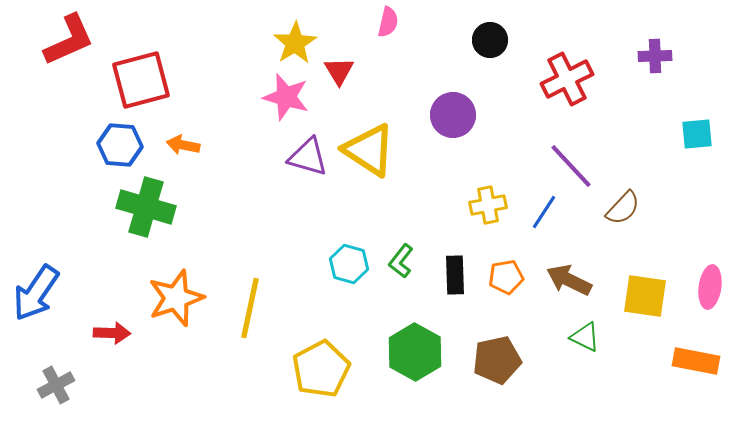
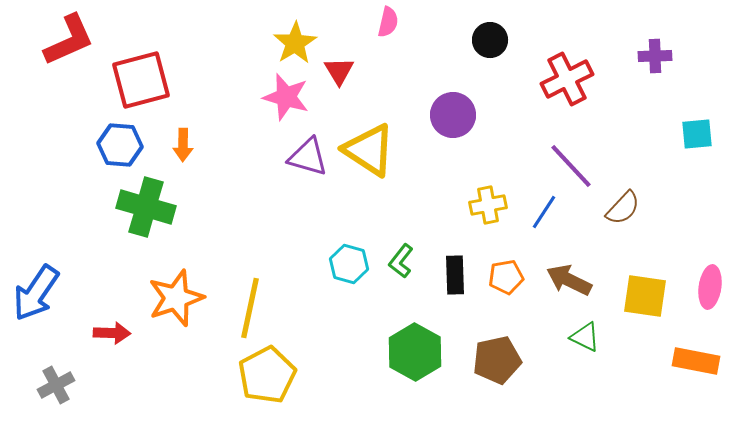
orange arrow: rotated 100 degrees counterclockwise
yellow pentagon: moved 54 px left, 6 px down
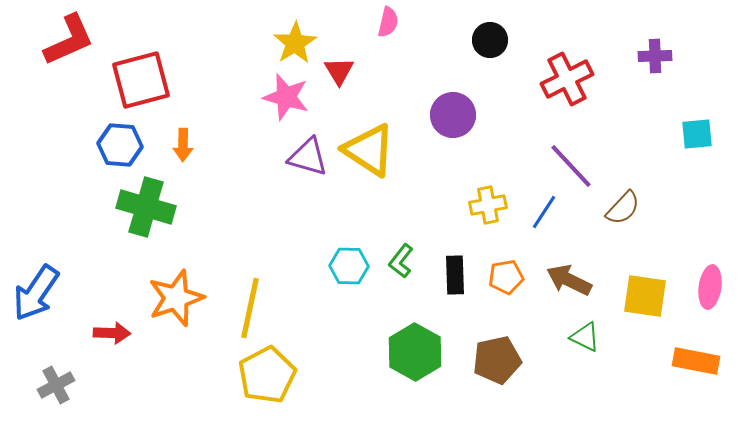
cyan hexagon: moved 2 px down; rotated 15 degrees counterclockwise
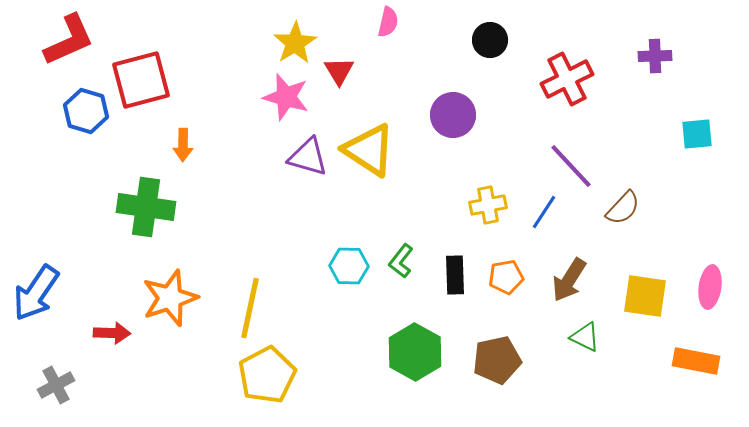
blue hexagon: moved 34 px left, 34 px up; rotated 12 degrees clockwise
green cross: rotated 8 degrees counterclockwise
brown arrow: rotated 84 degrees counterclockwise
orange star: moved 6 px left
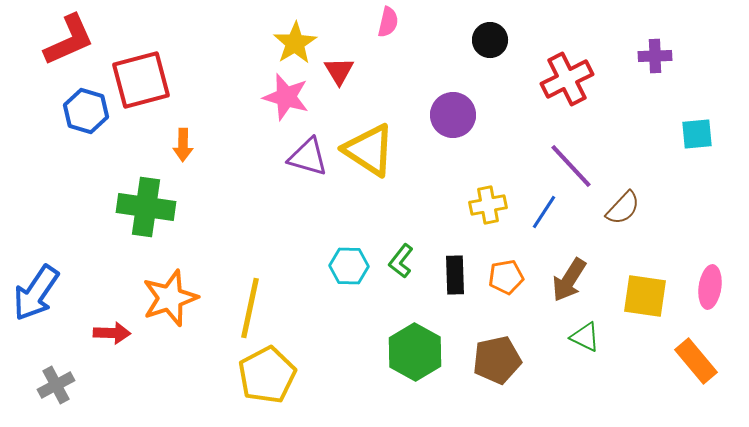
orange rectangle: rotated 39 degrees clockwise
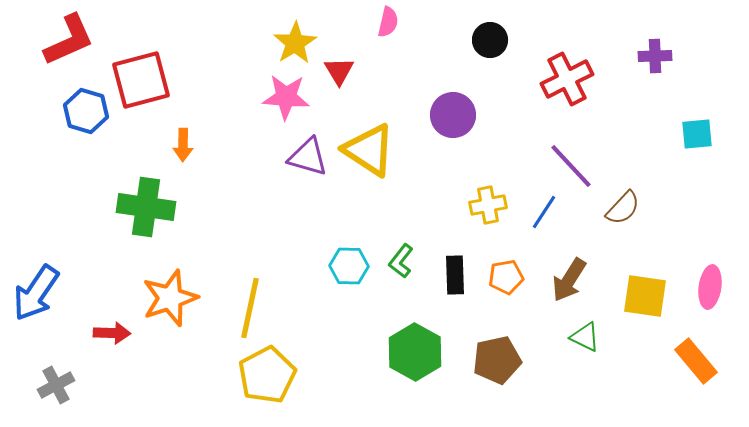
pink star: rotated 12 degrees counterclockwise
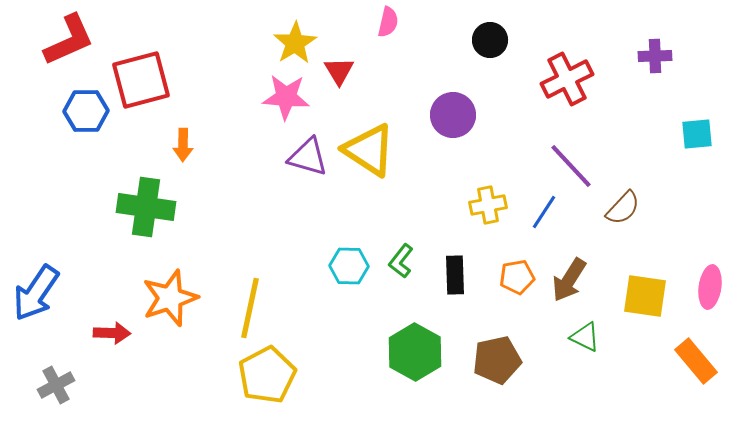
blue hexagon: rotated 18 degrees counterclockwise
orange pentagon: moved 11 px right
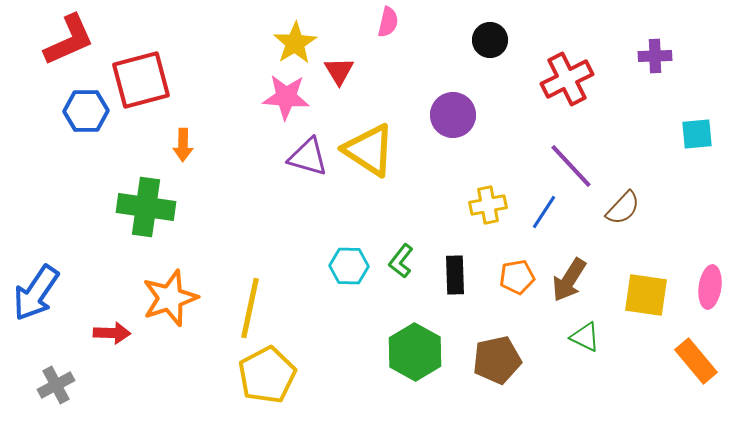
yellow square: moved 1 px right, 1 px up
